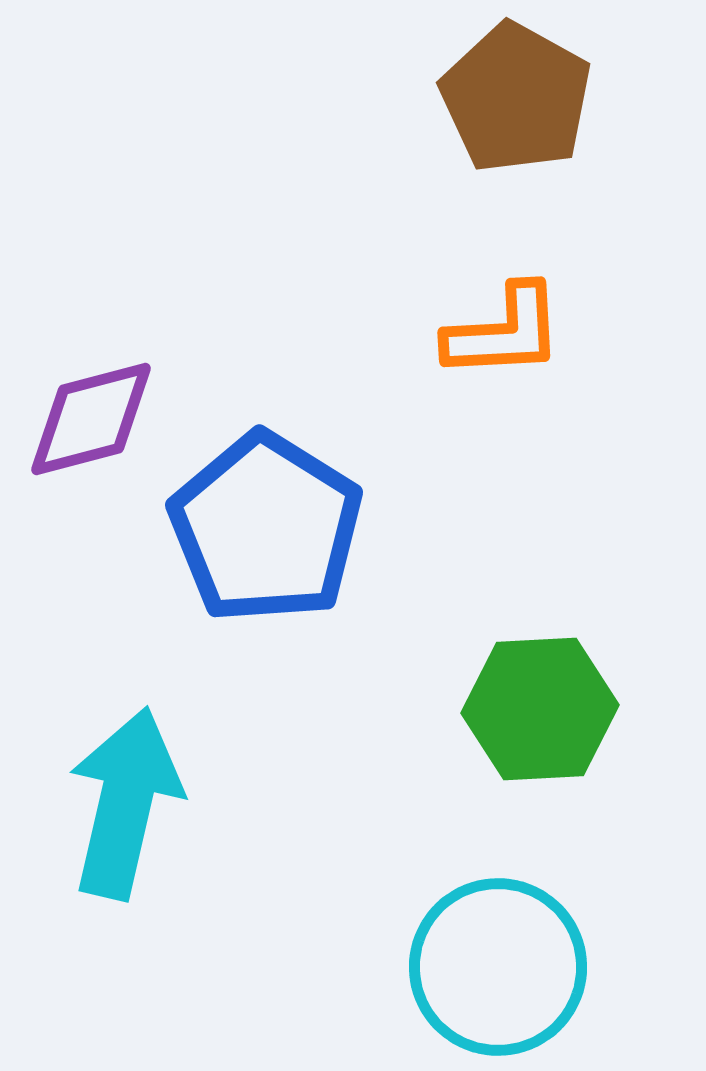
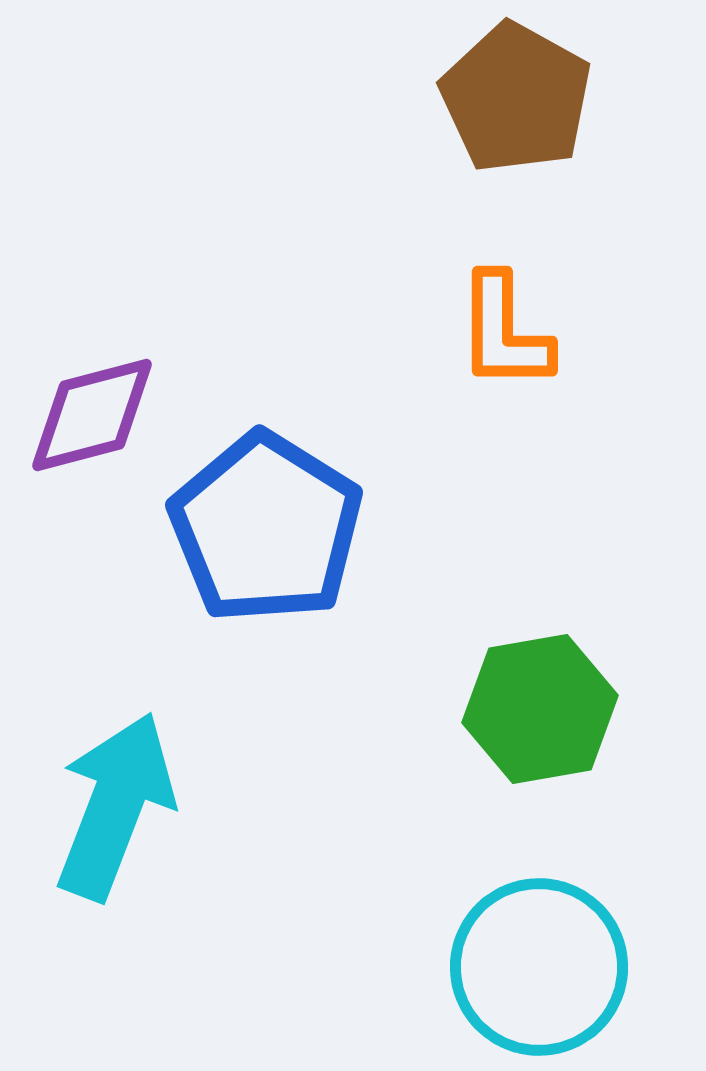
orange L-shape: rotated 93 degrees clockwise
purple diamond: moved 1 px right, 4 px up
green hexagon: rotated 7 degrees counterclockwise
cyan arrow: moved 10 px left, 3 px down; rotated 8 degrees clockwise
cyan circle: moved 41 px right
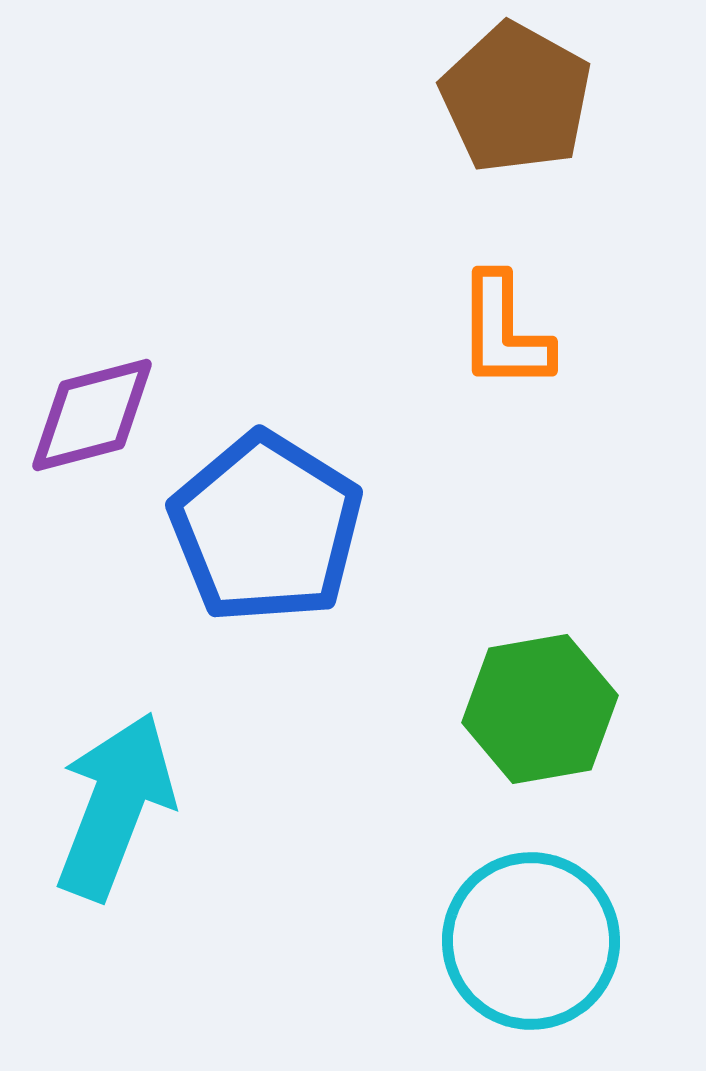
cyan circle: moved 8 px left, 26 px up
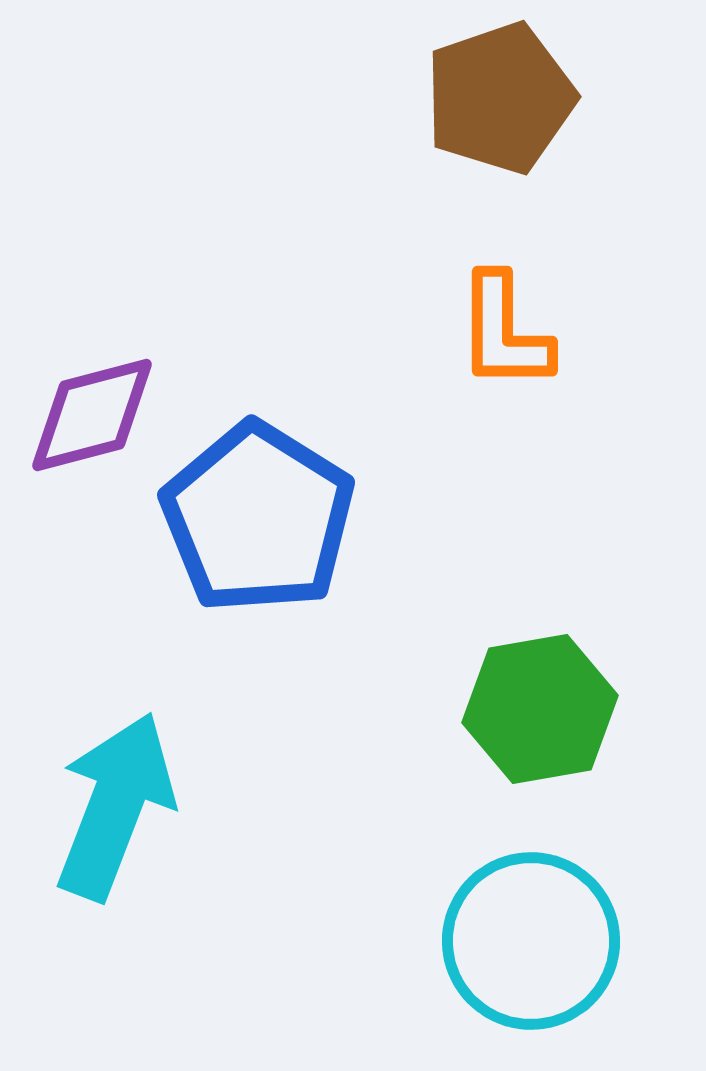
brown pentagon: moved 16 px left; rotated 24 degrees clockwise
blue pentagon: moved 8 px left, 10 px up
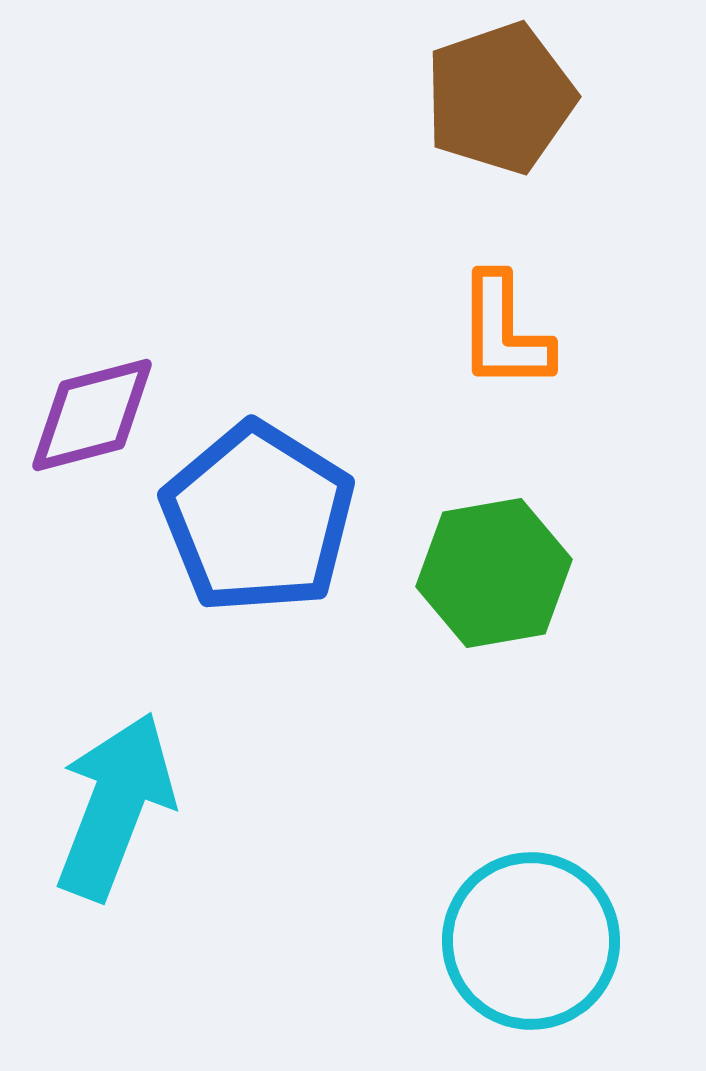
green hexagon: moved 46 px left, 136 px up
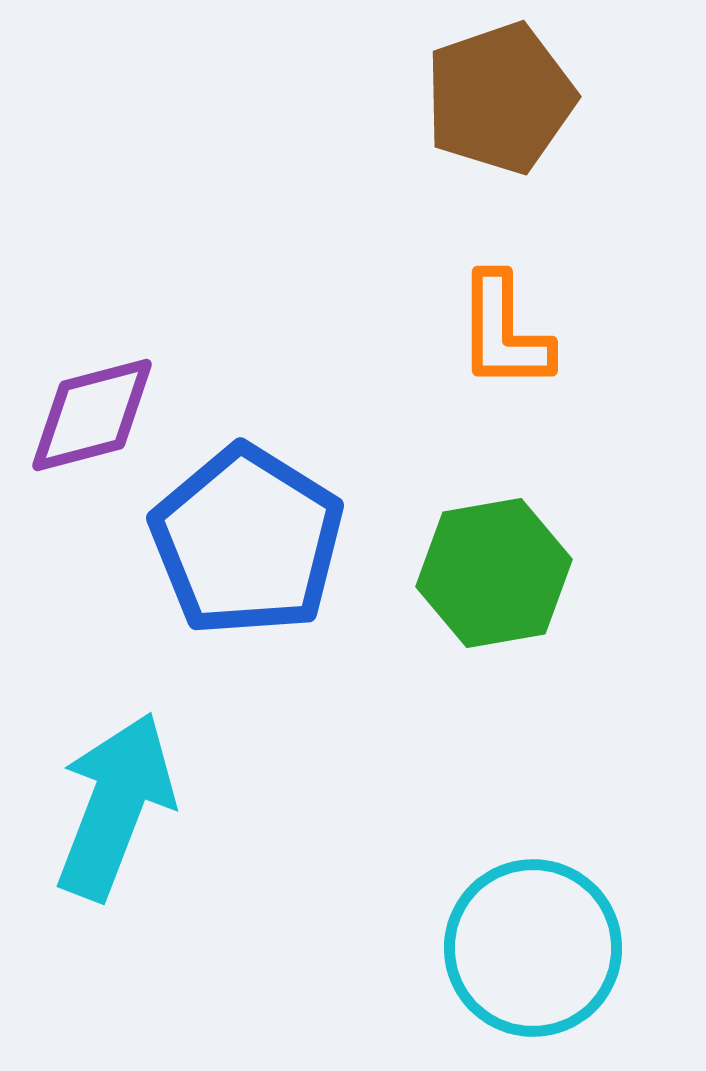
blue pentagon: moved 11 px left, 23 px down
cyan circle: moved 2 px right, 7 px down
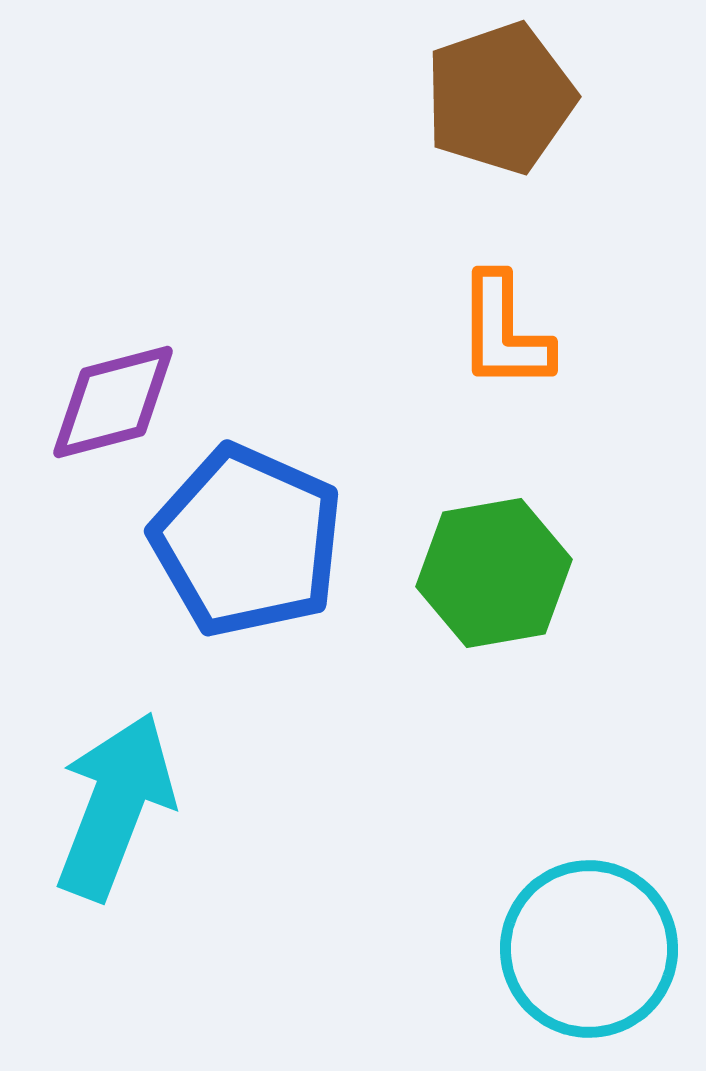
purple diamond: moved 21 px right, 13 px up
blue pentagon: rotated 8 degrees counterclockwise
cyan circle: moved 56 px right, 1 px down
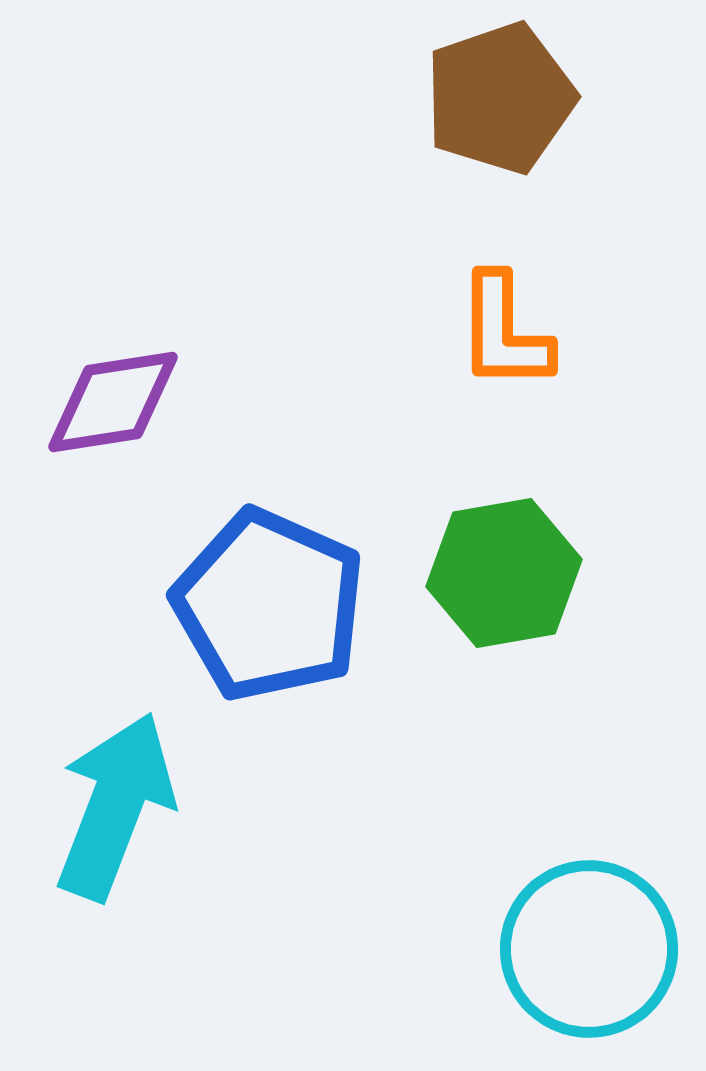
purple diamond: rotated 6 degrees clockwise
blue pentagon: moved 22 px right, 64 px down
green hexagon: moved 10 px right
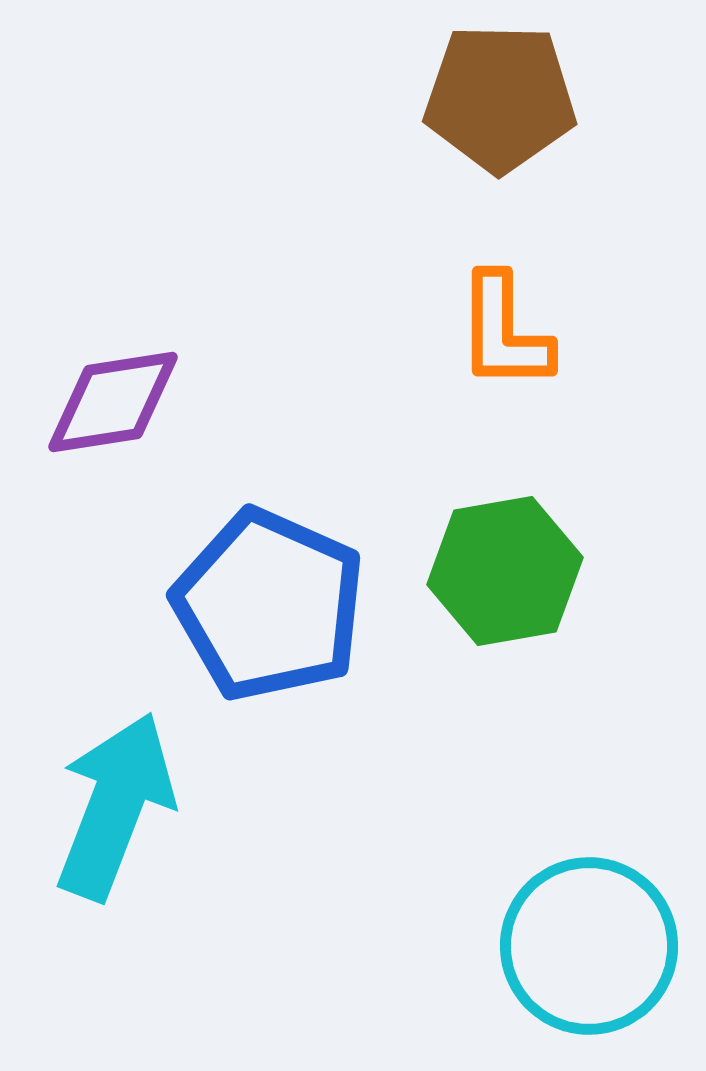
brown pentagon: rotated 20 degrees clockwise
green hexagon: moved 1 px right, 2 px up
cyan circle: moved 3 px up
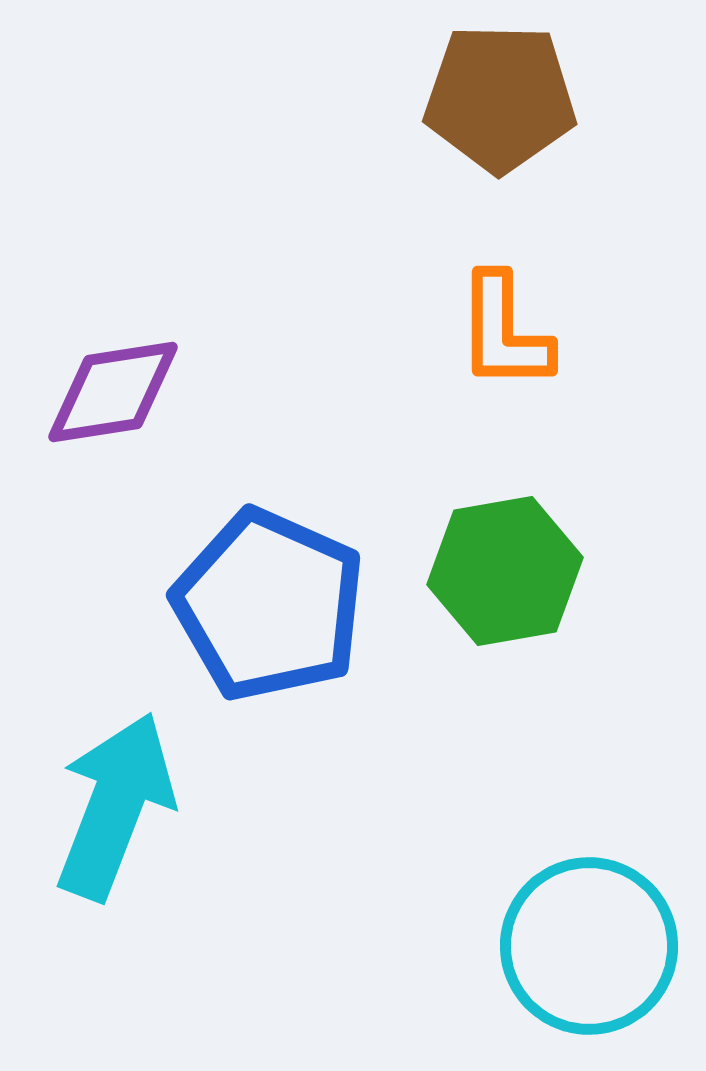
purple diamond: moved 10 px up
